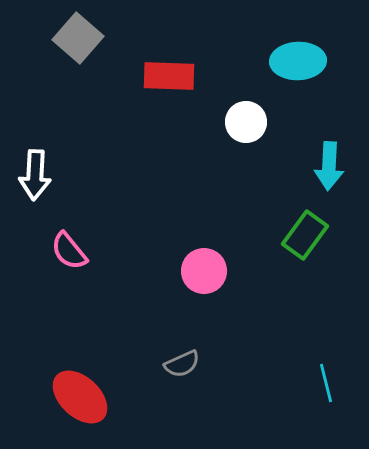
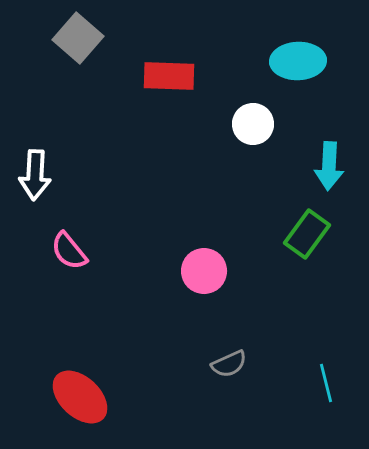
white circle: moved 7 px right, 2 px down
green rectangle: moved 2 px right, 1 px up
gray semicircle: moved 47 px right
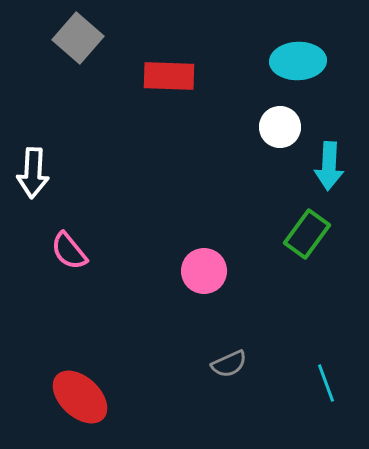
white circle: moved 27 px right, 3 px down
white arrow: moved 2 px left, 2 px up
cyan line: rotated 6 degrees counterclockwise
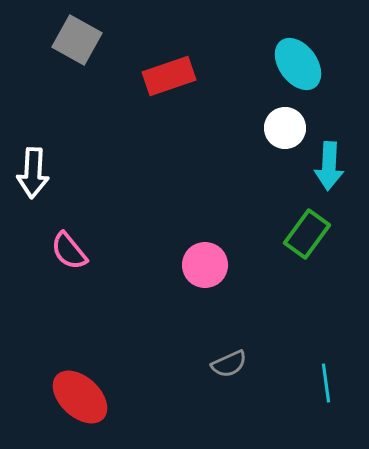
gray square: moved 1 px left, 2 px down; rotated 12 degrees counterclockwise
cyan ellipse: moved 3 px down; rotated 56 degrees clockwise
red rectangle: rotated 21 degrees counterclockwise
white circle: moved 5 px right, 1 px down
pink circle: moved 1 px right, 6 px up
cyan line: rotated 12 degrees clockwise
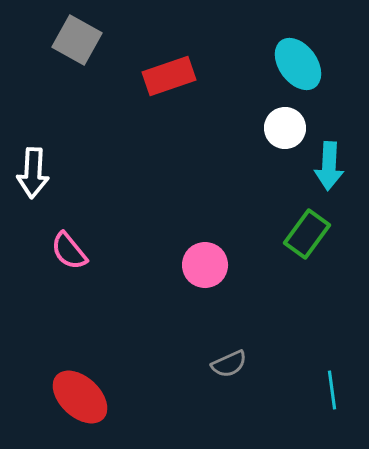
cyan line: moved 6 px right, 7 px down
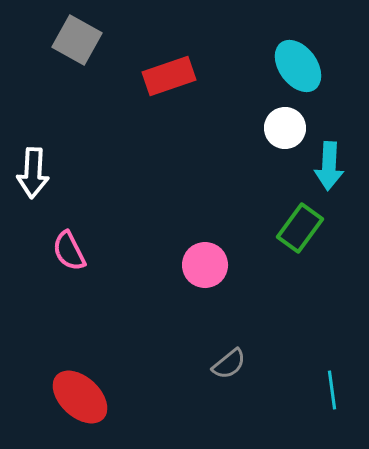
cyan ellipse: moved 2 px down
green rectangle: moved 7 px left, 6 px up
pink semicircle: rotated 12 degrees clockwise
gray semicircle: rotated 15 degrees counterclockwise
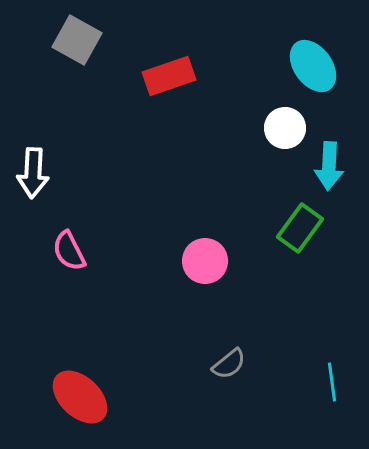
cyan ellipse: moved 15 px right
pink circle: moved 4 px up
cyan line: moved 8 px up
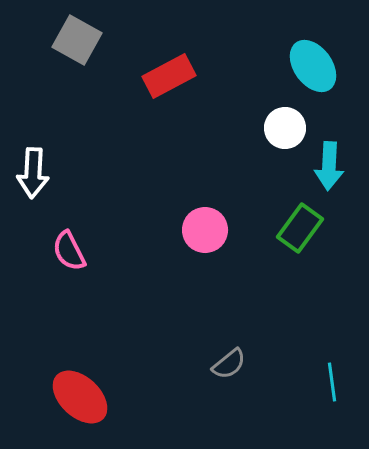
red rectangle: rotated 9 degrees counterclockwise
pink circle: moved 31 px up
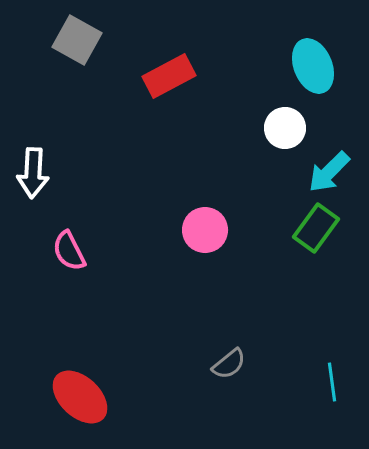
cyan ellipse: rotated 14 degrees clockwise
cyan arrow: moved 6 px down; rotated 42 degrees clockwise
green rectangle: moved 16 px right
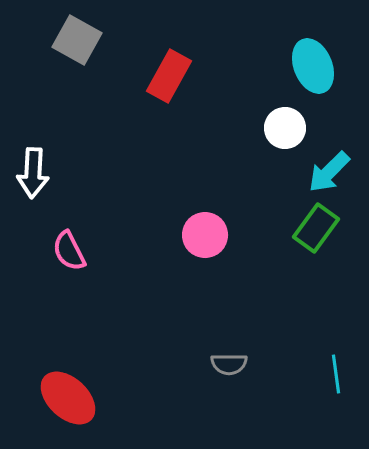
red rectangle: rotated 33 degrees counterclockwise
pink circle: moved 5 px down
gray semicircle: rotated 39 degrees clockwise
cyan line: moved 4 px right, 8 px up
red ellipse: moved 12 px left, 1 px down
